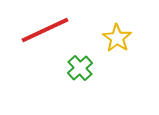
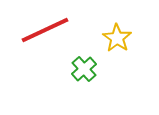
green cross: moved 4 px right, 1 px down
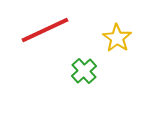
green cross: moved 2 px down
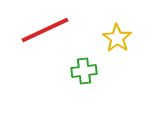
green cross: rotated 35 degrees clockwise
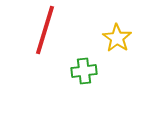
red line: rotated 48 degrees counterclockwise
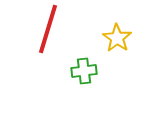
red line: moved 3 px right, 1 px up
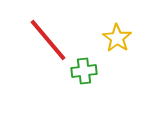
red line: moved 11 px down; rotated 57 degrees counterclockwise
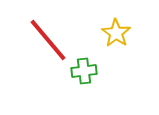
yellow star: moved 1 px left, 5 px up
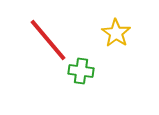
green cross: moved 3 px left; rotated 15 degrees clockwise
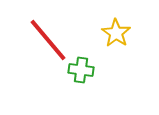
green cross: moved 1 px up
